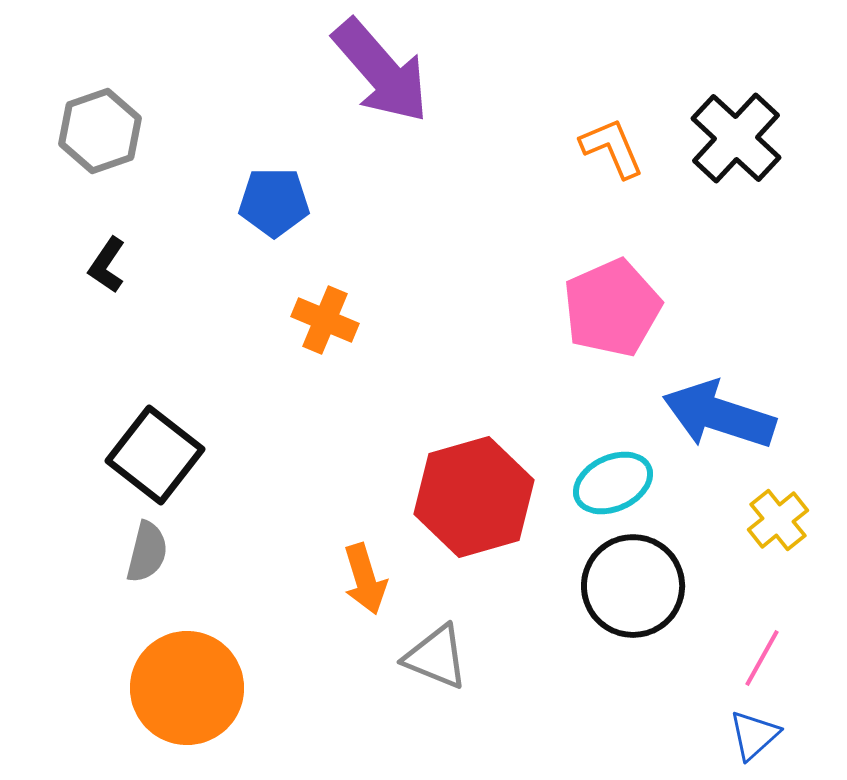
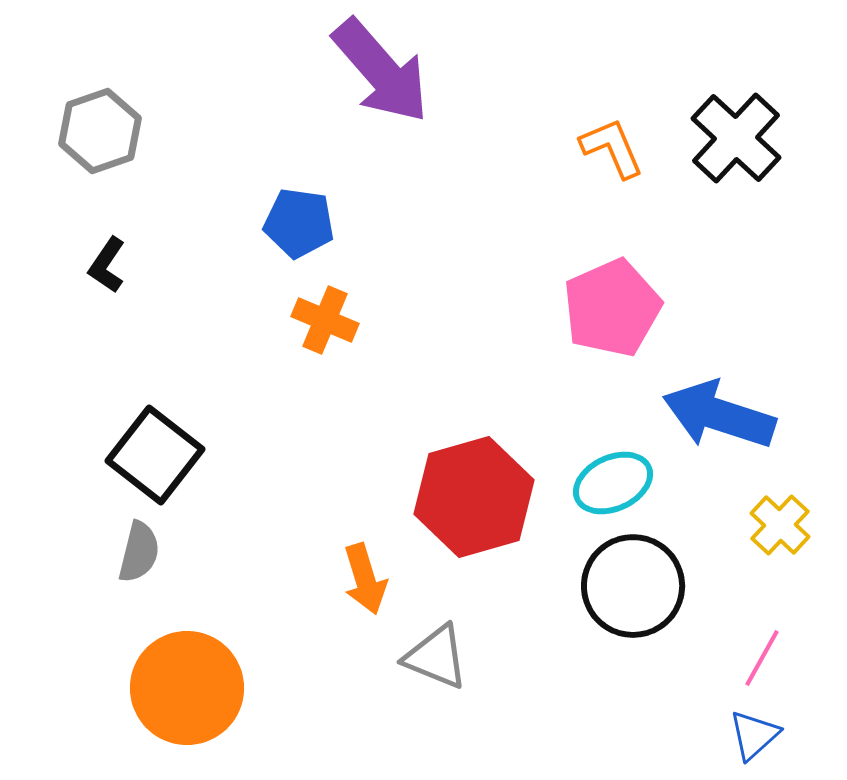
blue pentagon: moved 25 px right, 21 px down; rotated 8 degrees clockwise
yellow cross: moved 2 px right, 5 px down; rotated 8 degrees counterclockwise
gray semicircle: moved 8 px left
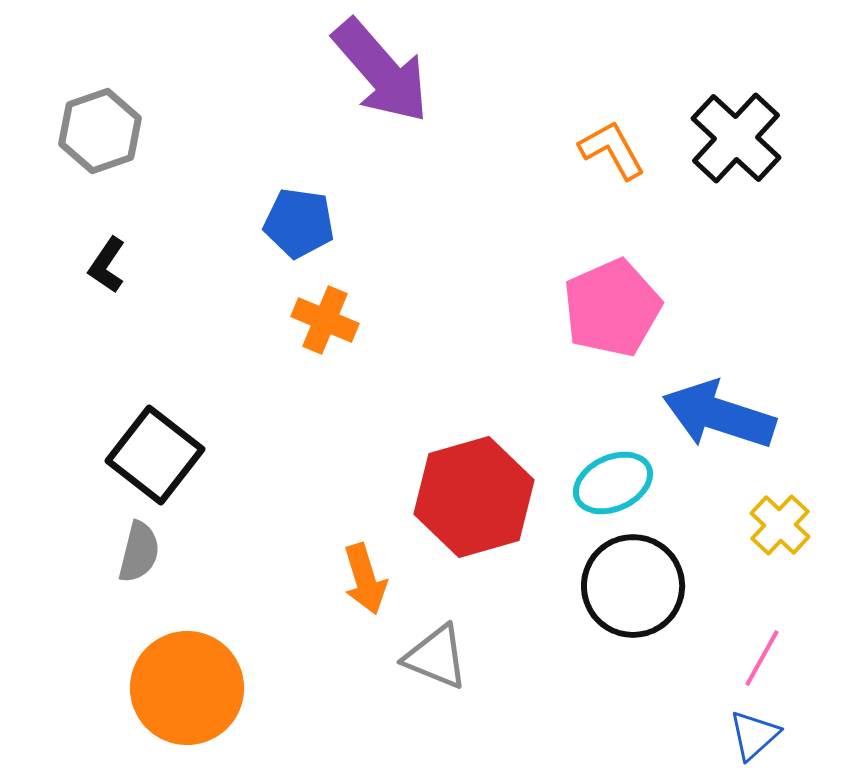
orange L-shape: moved 2 px down; rotated 6 degrees counterclockwise
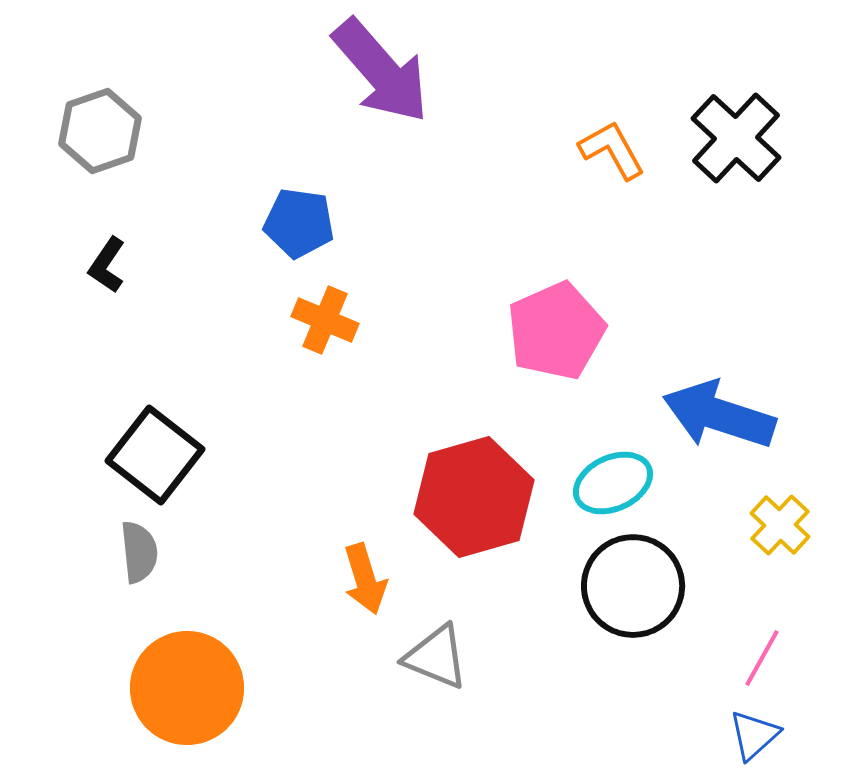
pink pentagon: moved 56 px left, 23 px down
gray semicircle: rotated 20 degrees counterclockwise
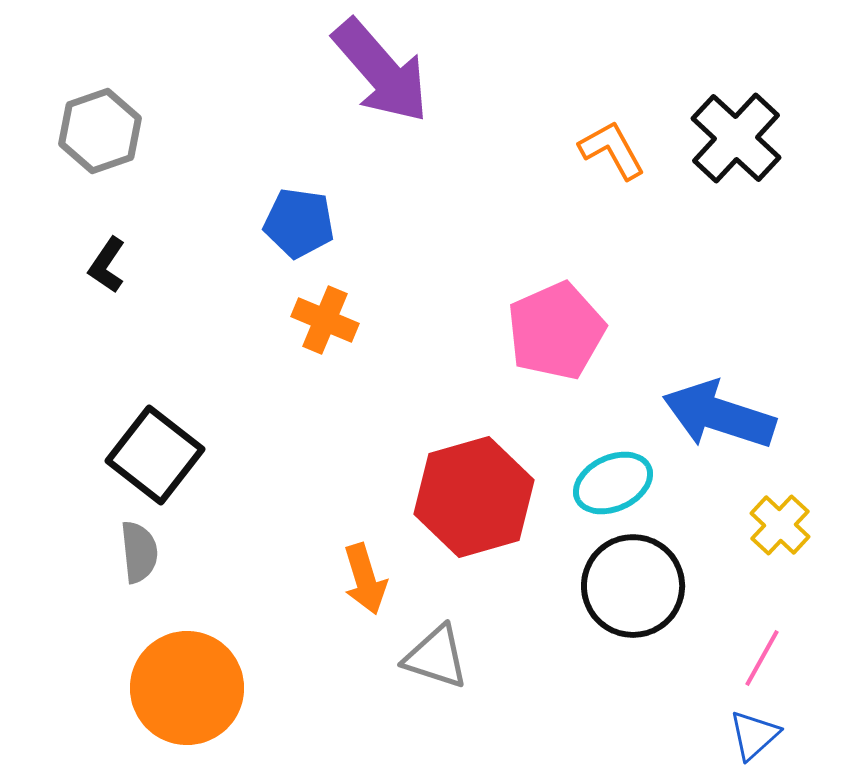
gray triangle: rotated 4 degrees counterclockwise
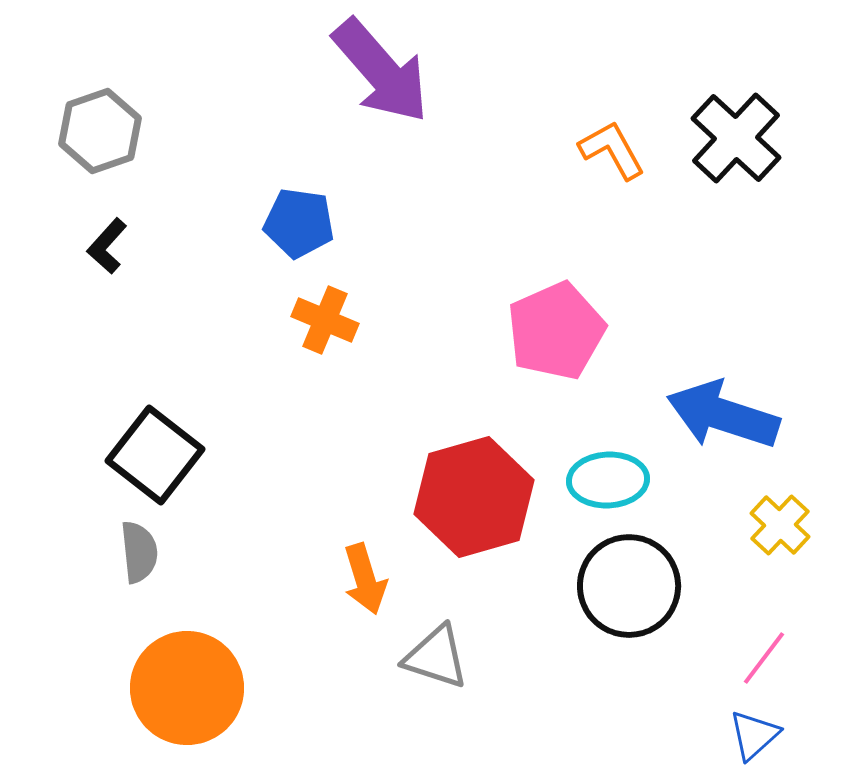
black L-shape: moved 19 px up; rotated 8 degrees clockwise
blue arrow: moved 4 px right
cyan ellipse: moved 5 px left, 3 px up; rotated 22 degrees clockwise
black circle: moved 4 px left
pink line: moved 2 px right; rotated 8 degrees clockwise
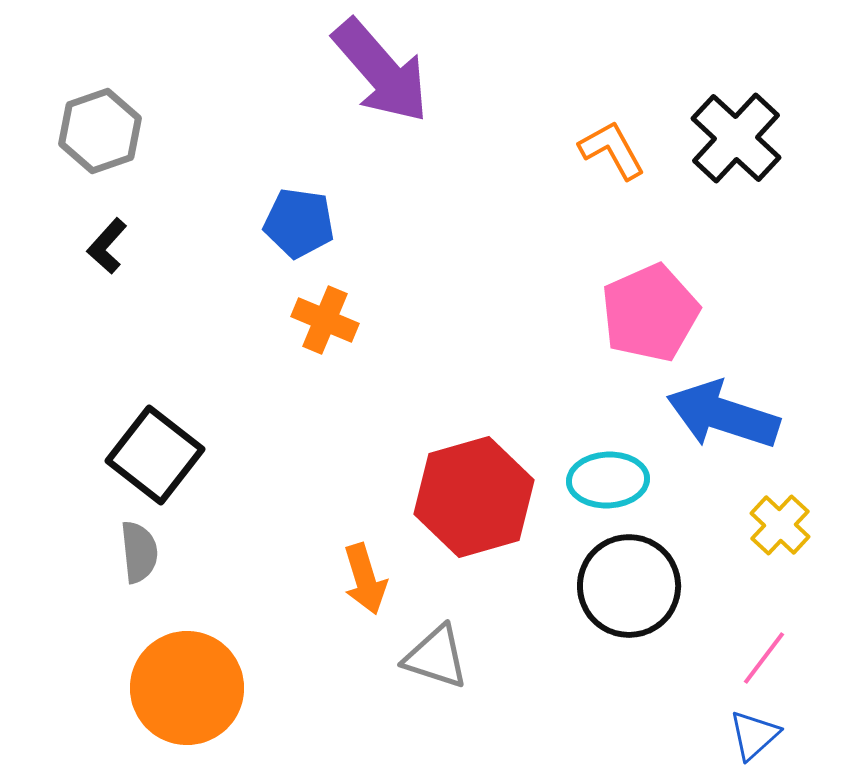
pink pentagon: moved 94 px right, 18 px up
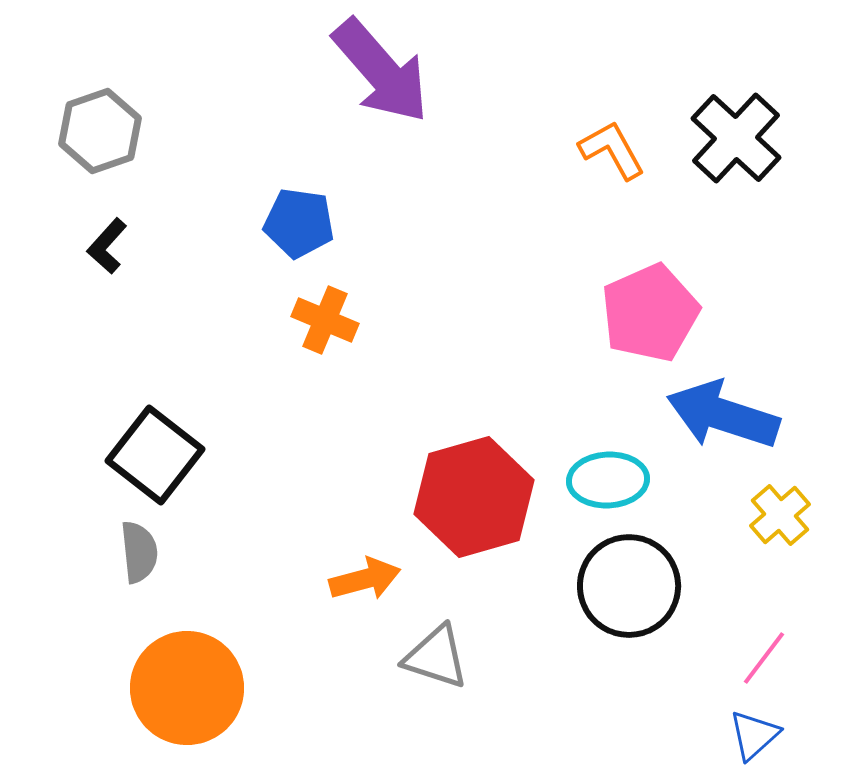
yellow cross: moved 10 px up; rotated 6 degrees clockwise
orange arrow: rotated 88 degrees counterclockwise
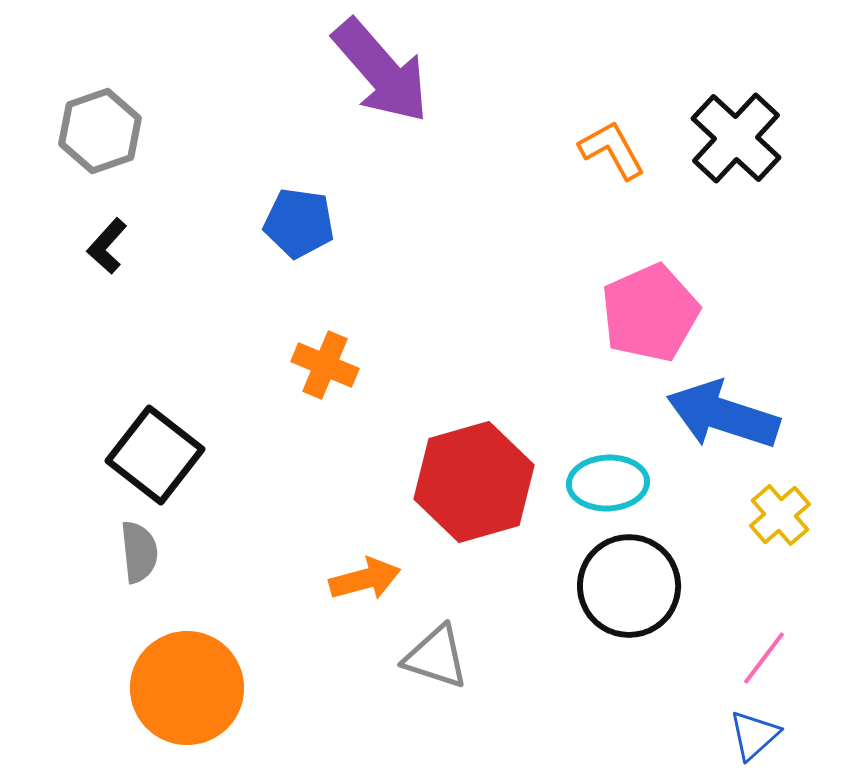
orange cross: moved 45 px down
cyan ellipse: moved 3 px down
red hexagon: moved 15 px up
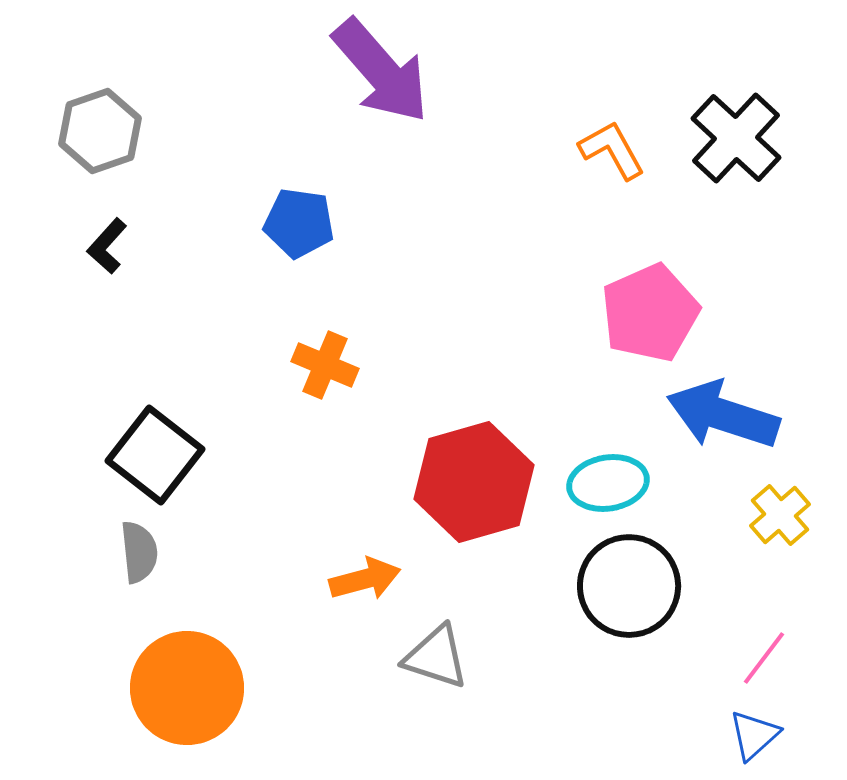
cyan ellipse: rotated 6 degrees counterclockwise
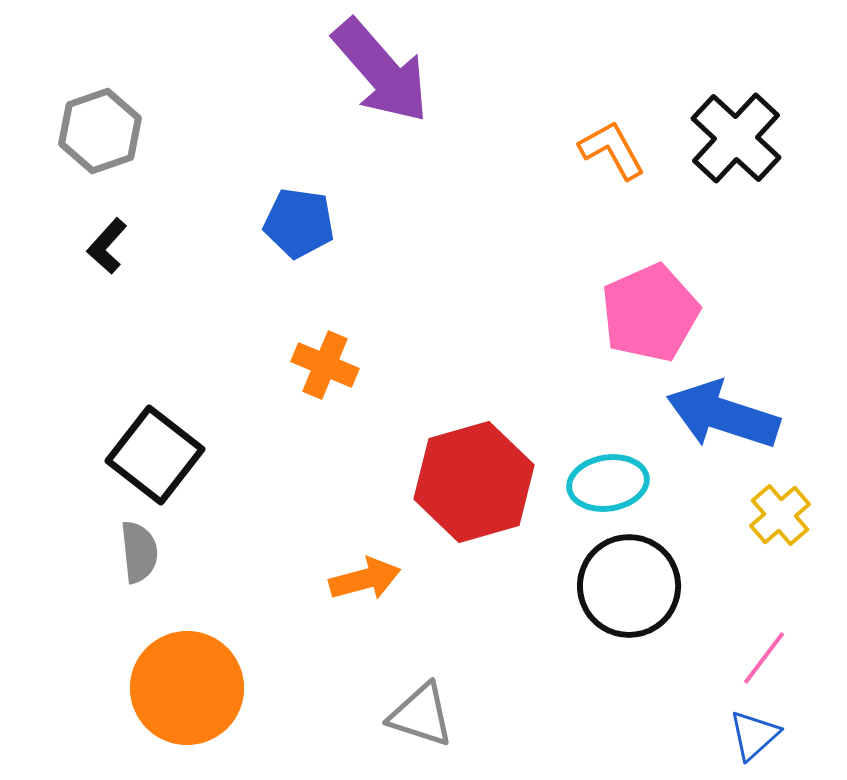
gray triangle: moved 15 px left, 58 px down
